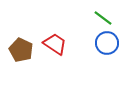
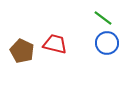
red trapezoid: rotated 20 degrees counterclockwise
brown pentagon: moved 1 px right, 1 px down
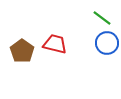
green line: moved 1 px left
brown pentagon: rotated 10 degrees clockwise
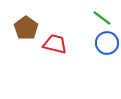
brown pentagon: moved 4 px right, 23 px up
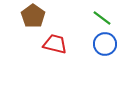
brown pentagon: moved 7 px right, 12 px up
blue circle: moved 2 px left, 1 px down
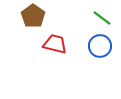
blue circle: moved 5 px left, 2 px down
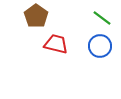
brown pentagon: moved 3 px right
red trapezoid: moved 1 px right
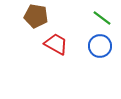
brown pentagon: rotated 25 degrees counterclockwise
red trapezoid: rotated 15 degrees clockwise
